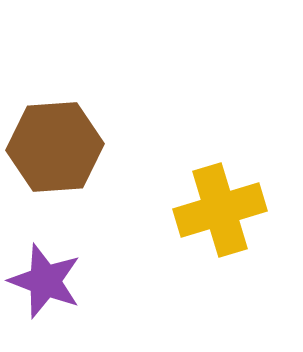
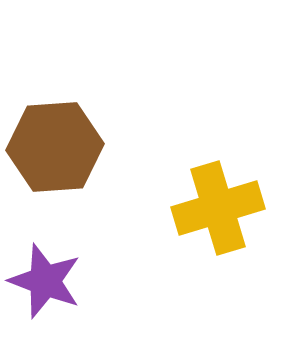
yellow cross: moved 2 px left, 2 px up
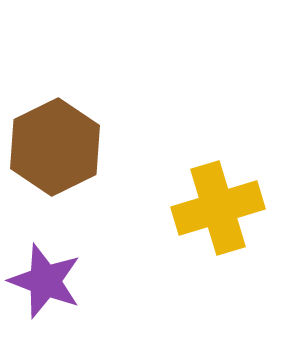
brown hexagon: rotated 22 degrees counterclockwise
